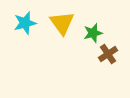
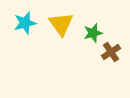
yellow triangle: moved 1 px left, 1 px down
brown cross: moved 3 px right, 2 px up
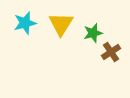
yellow triangle: rotated 8 degrees clockwise
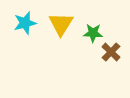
green star: rotated 18 degrees clockwise
brown cross: rotated 12 degrees counterclockwise
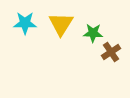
cyan star: rotated 15 degrees clockwise
brown cross: rotated 12 degrees clockwise
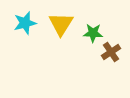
cyan star: rotated 15 degrees counterclockwise
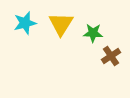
brown cross: moved 4 px down
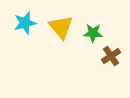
yellow triangle: moved 3 px down; rotated 12 degrees counterclockwise
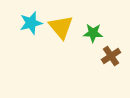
cyan star: moved 6 px right
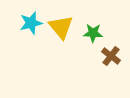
brown cross: rotated 18 degrees counterclockwise
